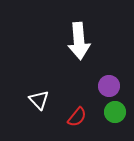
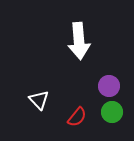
green circle: moved 3 px left
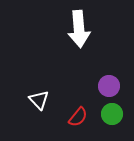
white arrow: moved 12 px up
green circle: moved 2 px down
red semicircle: moved 1 px right
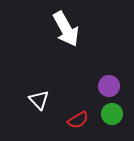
white arrow: moved 13 px left; rotated 24 degrees counterclockwise
red semicircle: moved 3 px down; rotated 20 degrees clockwise
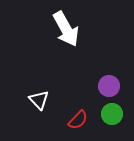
red semicircle: rotated 15 degrees counterclockwise
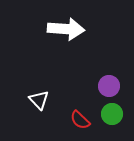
white arrow: rotated 57 degrees counterclockwise
red semicircle: moved 2 px right; rotated 90 degrees clockwise
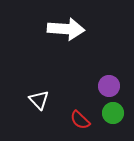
green circle: moved 1 px right, 1 px up
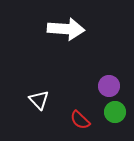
green circle: moved 2 px right, 1 px up
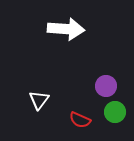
purple circle: moved 3 px left
white triangle: rotated 20 degrees clockwise
red semicircle: rotated 20 degrees counterclockwise
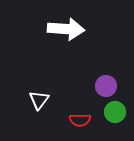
red semicircle: rotated 25 degrees counterclockwise
